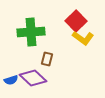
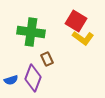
red square: rotated 15 degrees counterclockwise
green cross: rotated 12 degrees clockwise
brown rectangle: rotated 40 degrees counterclockwise
purple diamond: rotated 68 degrees clockwise
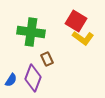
blue semicircle: rotated 40 degrees counterclockwise
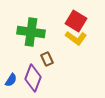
yellow L-shape: moved 7 px left
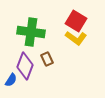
purple diamond: moved 8 px left, 12 px up
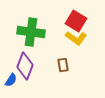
brown rectangle: moved 16 px right, 6 px down; rotated 16 degrees clockwise
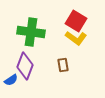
blue semicircle: rotated 24 degrees clockwise
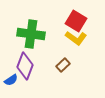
green cross: moved 2 px down
brown rectangle: rotated 56 degrees clockwise
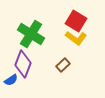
green cross: rotated 24 degrees clockwise
purple diamond: moved 2 px left, 2 px up
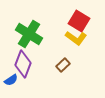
red square: moved 3 px right
green cross: moved 2 px left
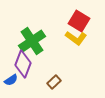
green cross: moved 3 px right, 7 px down; rotated 24 degrees clockwise
brown rectangle: moved 9 px left, 17 px down
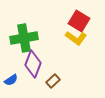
green cross: moved 8 px left, 3 px up; rotated 24 degrees clockwise
purple diamond: moved 10 px right
brown rectangle: moved 1 px left, 1 px up
